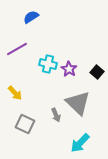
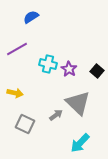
black square: moved 1 px up
yellow arrow: rotated 35 degrees counterclockwise
gray arrow: rotated 104 degrees counterclockwise
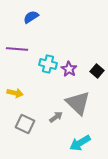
purple line: rotated 35 degrees clockwise
gray arrow: moved 2 px down
cyan arrow: rotated 15 degrees clockwise
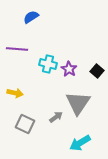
gray triangle: rotated 20 degrees clockwise
